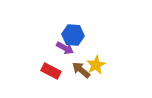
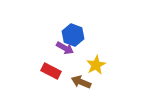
blue hexagon: rotated 15 degrees clockwise
brown arrow: moved 12 px down; rotated 18 degrees counterclockwise
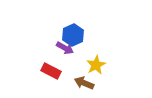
blue hexagon: rotated 15 degrees clockwise
brown arrow: moved 3 px right, 1 px down
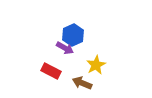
brown arrow: moved 2 px left
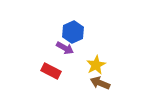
blue hexagon: moved 3 px up
brown arrow: moved 18 px right
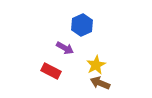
blue hexagon: moved 9 px right, 7 px up
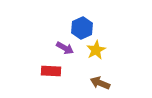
blue hexagon: moved 3 px down
yellow star: moved 15 px up
red rectangle: rotated 24 degrees counterclockwise
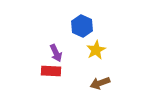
blue hexagon: moved 2 px up; rotated 10 degrees counterclockwise
purple arrow: moved 9 px left, 5 px down; rotated 36 degrees clockwise
brown arrow: rotated 42 degrees counterclockwise
